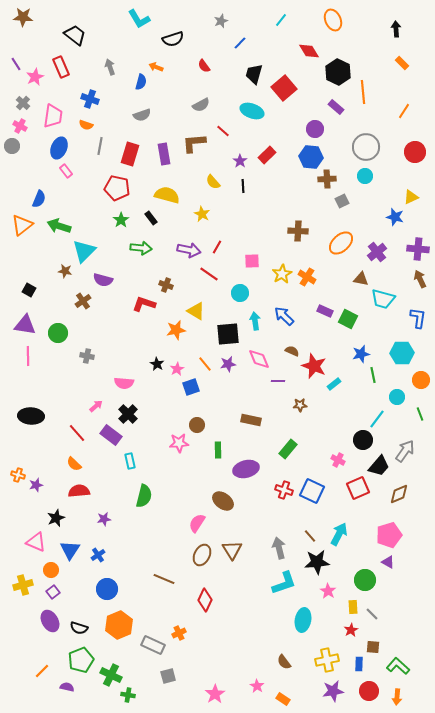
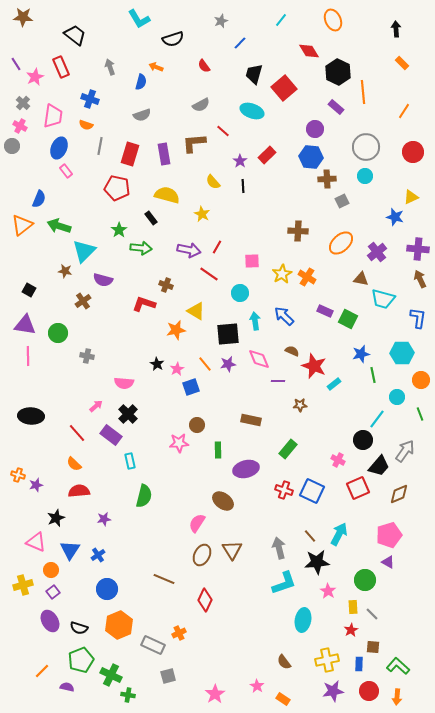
red circle at (415, 152): moved 2 px left
green star at (121, 220): moved 2 px left, 10 px down
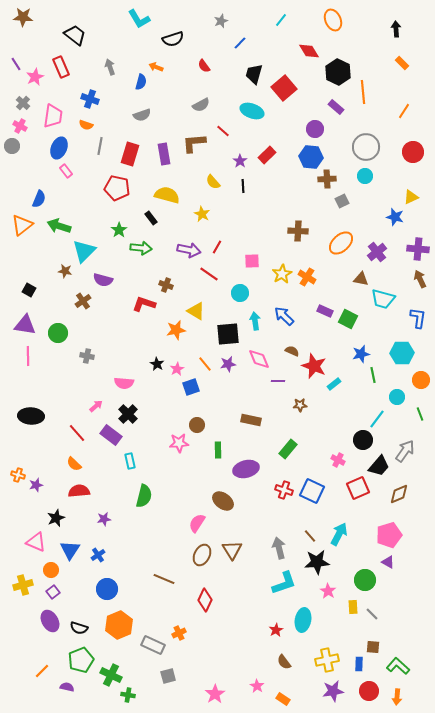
red star at (351, 630): moved 75 px left
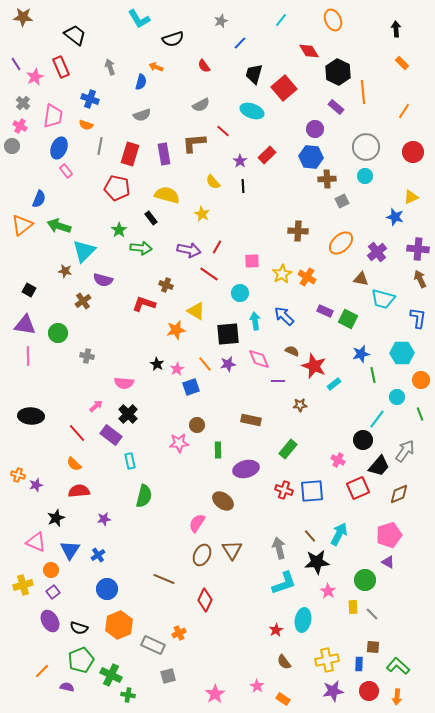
blue square at (312, 491): rotated 30 degrees counterclockwise
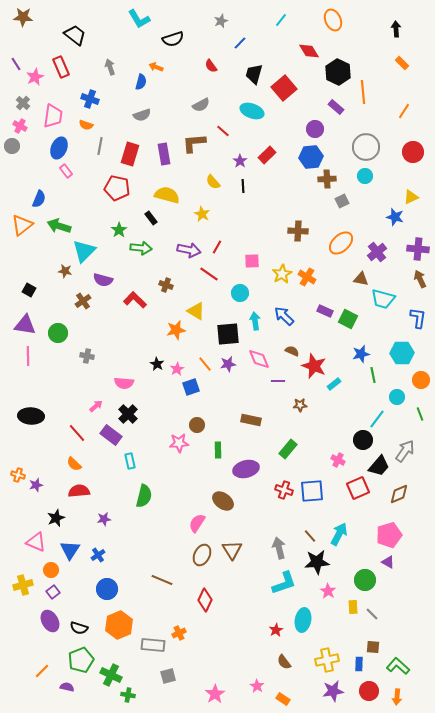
red semicircle at (204, 66): moved 7 px right
blue hexagon at (311, 157): rotated 10 degrees counterclockwise
red L-shape at (144, 304): moved 9 px left, 4 px up; rotated 25 degrees clockwise
brown line at (164, 579): moved 2 px left, 1 px down
gray rectangle at (153, 645): rotated 20 degrees counterclockwise
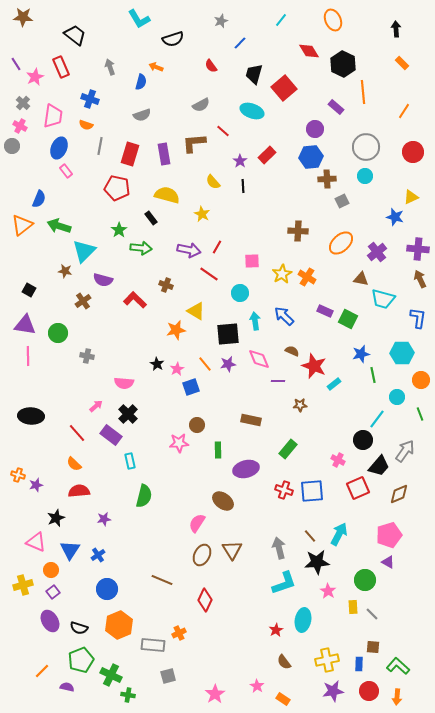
black hexagon at (338, 72): moved 5 px right, 8 px up
